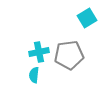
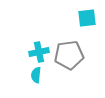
cyan square: rotated 24 degrees clockwise
cyan semicircle: moved 2 px right
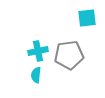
cyan cross: moved 1 px left, 1 px up
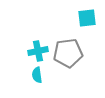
gray pentagon: moved 1 px left, 2 px up
cyan semicircle: moved 1 px right; rotated 14 degrees counterclockwise
